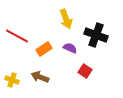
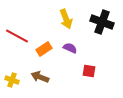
black cross: moved 6 px right, 13 px up
red square: moved 4 px right; rotated 24 degrees counterclockwise
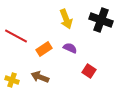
black cross: moved 1 px left, 2 px up
red line: moved 1 px left
red square: rotated 24 degrees clockwise
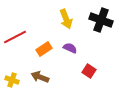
red line: moved 1 px left, 1 px down; rotated 55 degrees counterclockwise
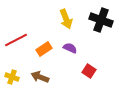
red line: moved 1 px right, 3 px down
yellow cross: moved 3 px up
